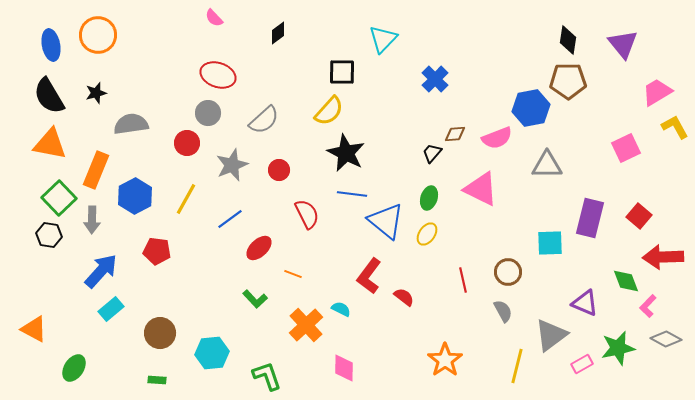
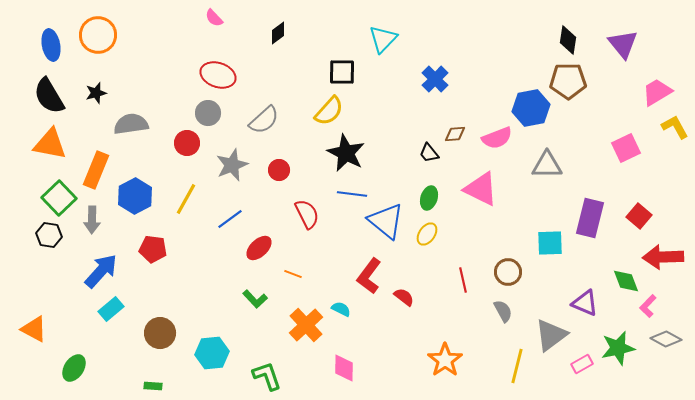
black trapezoid at (432, 153): moved 3 px left; rotated 80 degrees counterclockwise
red pentagon at (157, 251): moved 4 px left, 2 px up
green rectangle at (157, 380): moved 4 px left, 6 px down
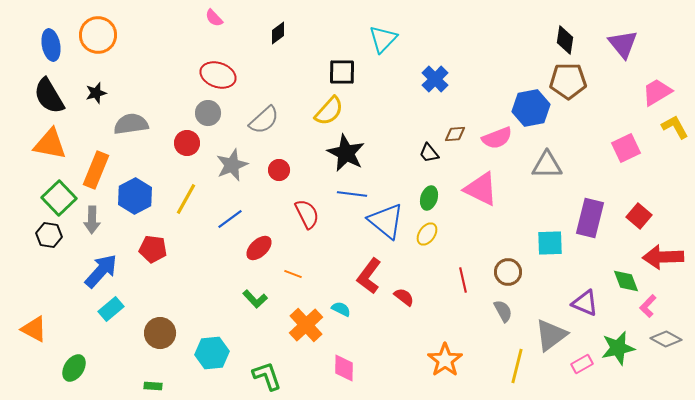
black diamond at (568, 40): moved 3 px left
